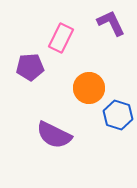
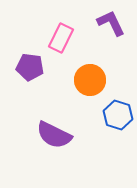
purple pentagon: rotated 12 degrees clockwise
orange circle: moved 1 px right, 8 px up
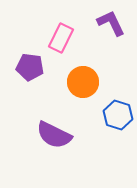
orange circle: moved 7 px left, 2 px down
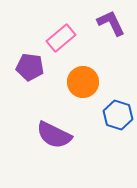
pink rectangle: rotated 24 degrees clockwise
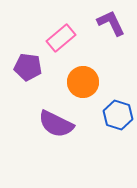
purple pentagon: moved 2 px left
purple semicircle: moved 2 px right, 11 px up
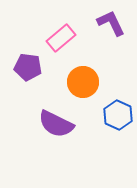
blue hexagon: rotated 8 degrees clockwise
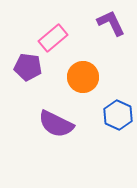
pink rectangle: moved 8 px left
orange circle: moved 5 px up
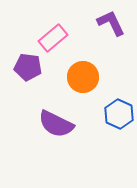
blue hexagon: moved 1 px right, 1 px up
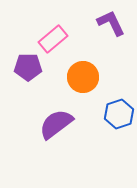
pink rectangle: moved 1 px down
purple pentagon: rotated 8 degrees counterclockwise
blue hexagon: rotated 16 degrees clockwise
purple semicircle: rotated 117 degrees clockwise
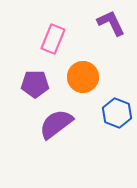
pink rectangle: rotated 28 degrees counterclockwise
purple pentagon: moved 7 px right, 17 px down
blue hexagon: moved 2 px left, 1 px up; rotated 20 degrees counterclockwise
